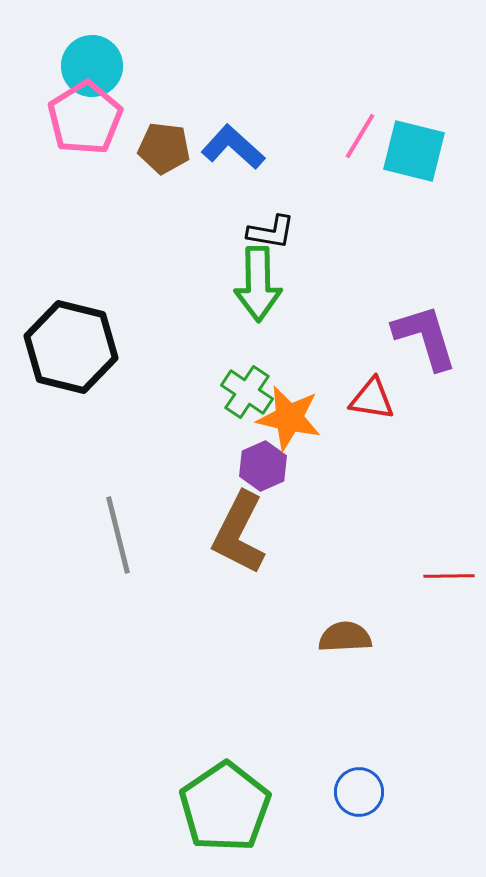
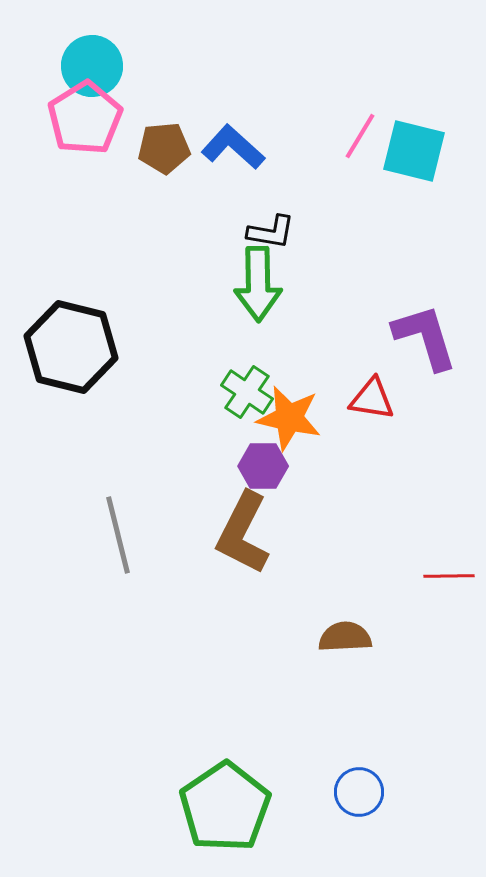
brown pentagon: rotated 12 degrees counterclockwise
purple hexagon: rotated 24 degrees clockwise
brown L-shape: moved 4 px right
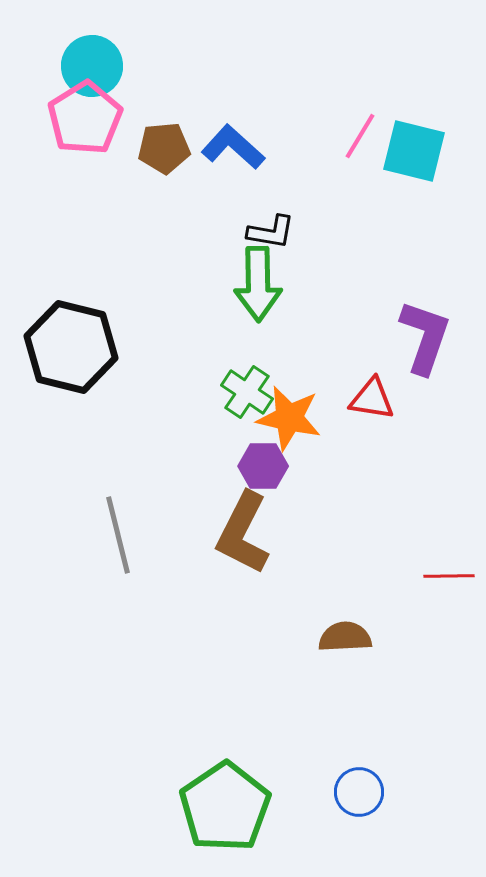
purple L-shape: rotated 36 degrees clockwise
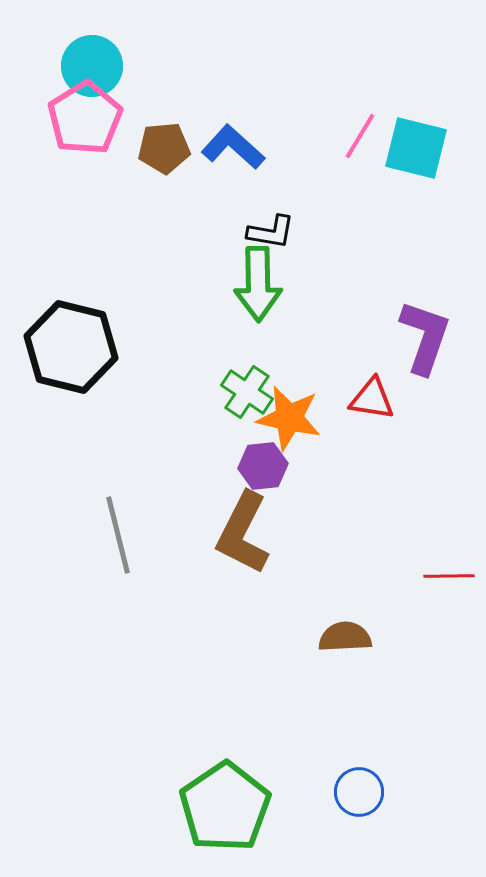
cyan square: moved 2 px right, 3 px up
purple hexagon: rotated 6 degrees counterclockwise
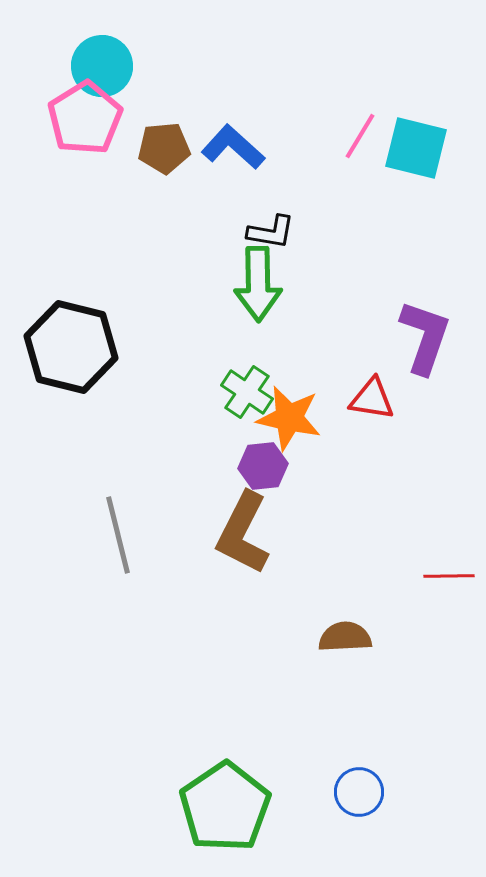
cyan circle: moved 10 px right
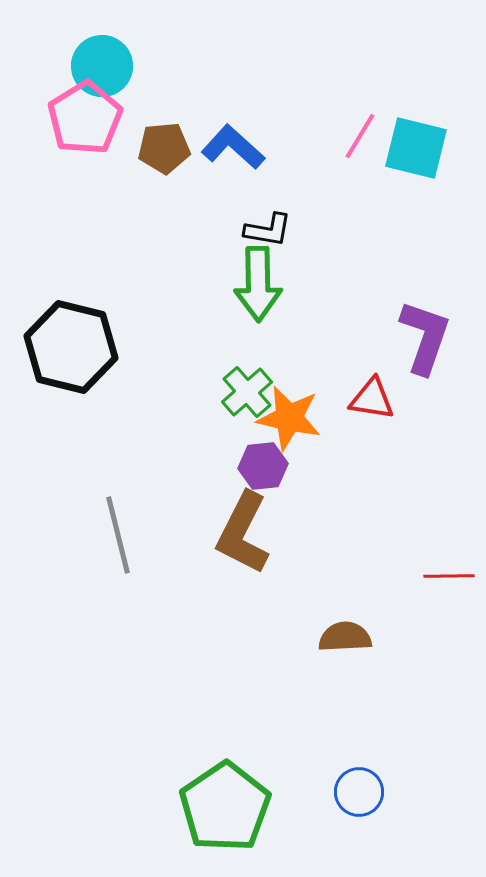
black L-shape: moved 3 px left, 2 px up
green cross: rotated 15 degrees clockwise
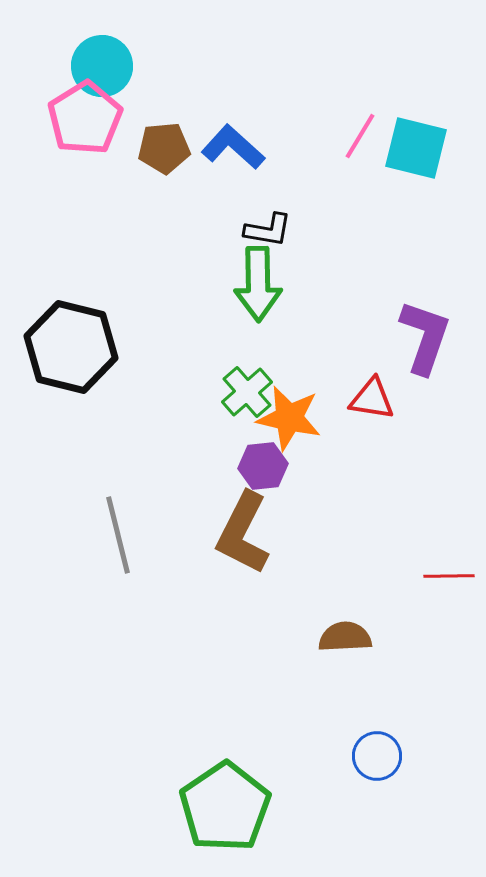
blue circle: moved 18 px right, 36 px up
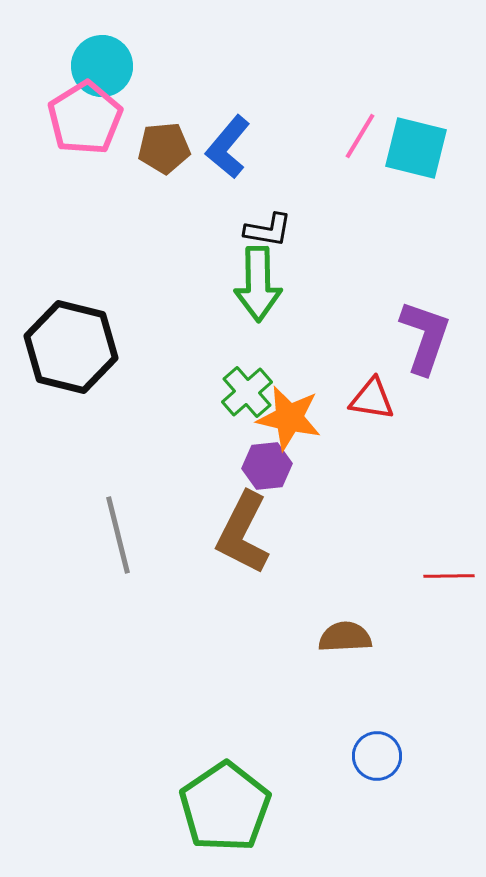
blue L-shape: moved 5 px left; rotated 92 degrees counterclockwise
purple hexagon: moved 4 px right
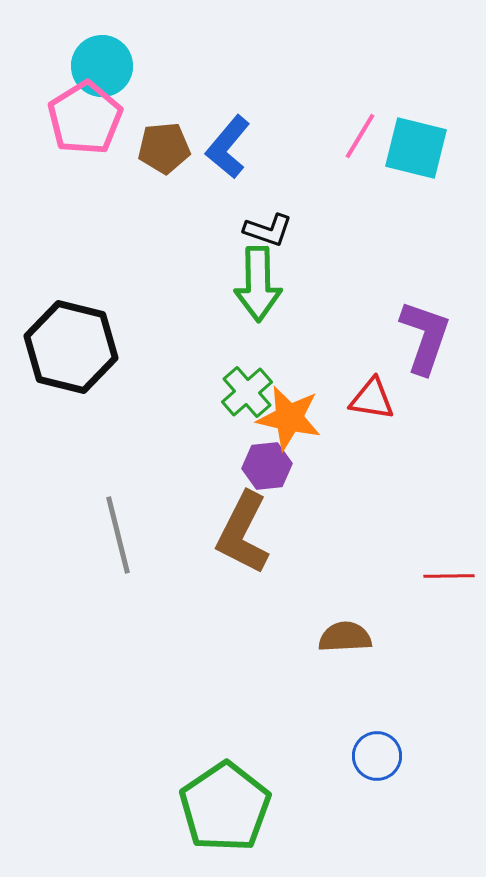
black L-shape: rotated 9 degrees clockwise
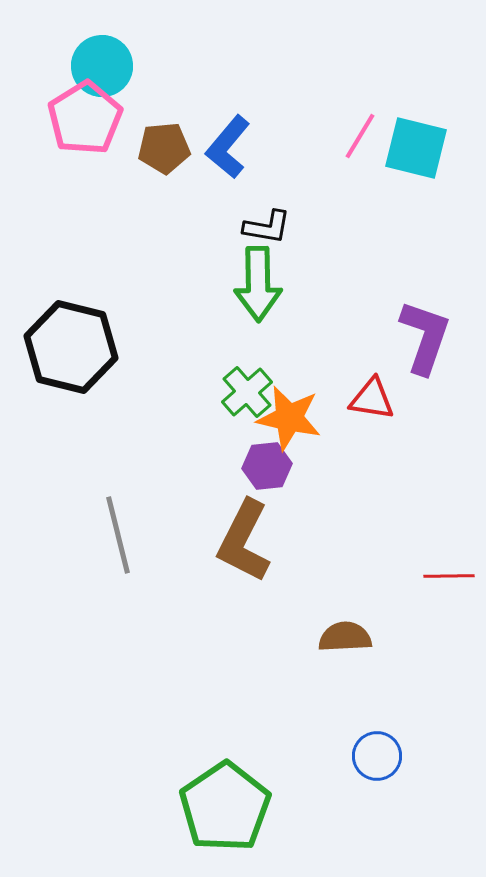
black L-shape: moved 1 px left, 3 px up; rotated 9 degrees counterclockwise
brown L-shape: moved 1 px right, 8 px down
